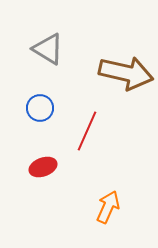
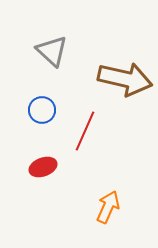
gray triangle: moved 4 px right, 2 px down; rotated 12 degrees clockwise
brown arrow: moved 1 px left, 6 px down
blue circle: moved 2 px right, 2 px down
red line: moved 2 px left
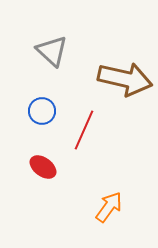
blue circle: moved 1 px down
red line: moved 1 px left, 1 px up
red ellipse: rotated 56 degrees clockwise
orange arrow: moved 1 px right; rotated 12 degrees clockwise
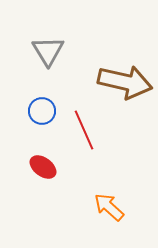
gray triangle: moved 4 px left; rotated 16 degrees clockwise
brown arrow: moved 3 px down
red line: rotated 48 degrees counterclockwise
orange arrow: rotated 84 degrees counterclockwise
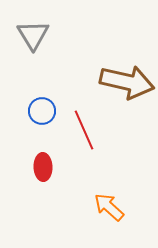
gray triangle: moved 15 px left, 16 px up
brown arrow: moved 2 px right
red ellipse: rotated 52 degrees clockwise
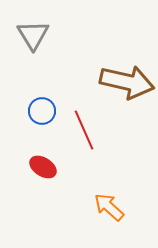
red ellipse: rotated 56 degrees counterclockwise
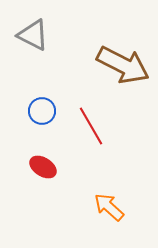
gray triangle: rotated 32 degrees counterclockwise
brown arrow: moved 4 px left, 17 px up; rotated 14 degrees clockwise
red line: moved 7 px right, 4 px up; rotated 6 degrees counterclockwise
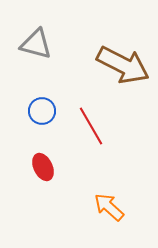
gray triangle: moved 3 px right, 9 px down; rotated 12 degrees counterclockwise
red ellipse: rotated 32 degrees clockwise
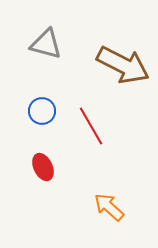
gray triangle: moved 10 px right
